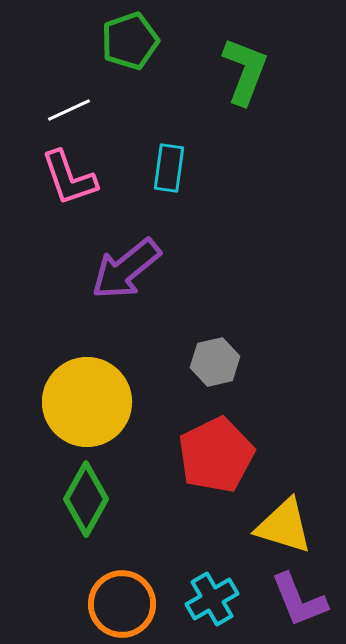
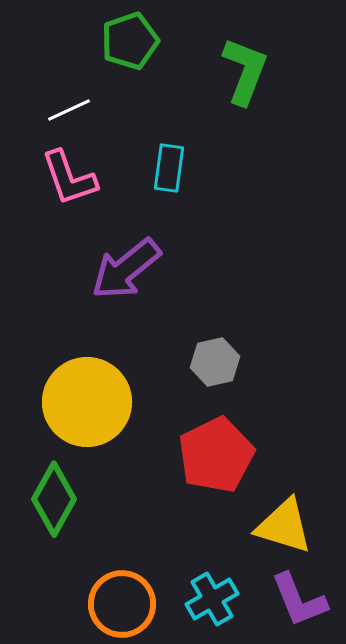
green diamond: moved 32 px left
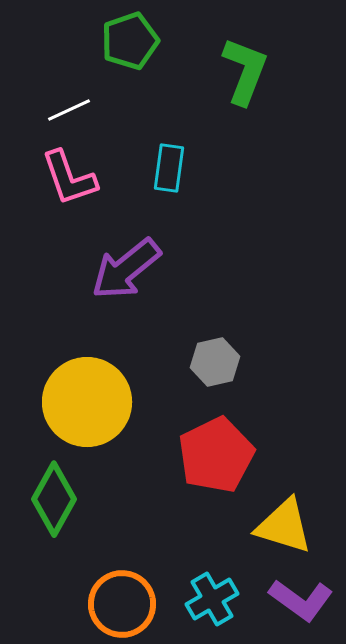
purple L-shape: moved 2 px right; rotated 32 degrees counterclockwise
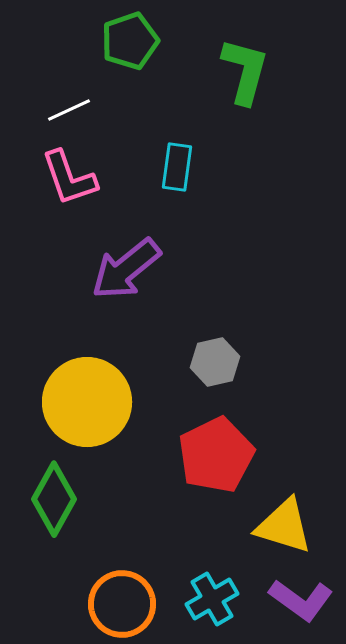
green L-shape: rotated 6 degrees counterclockwise
cyan rectangle: moved 8 px right, 1 px up
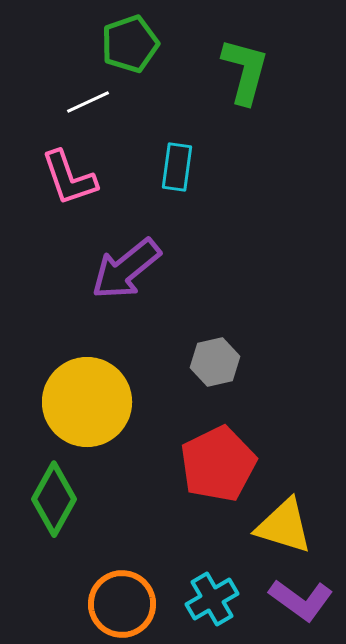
green pentagon: moved 3 px down
white line: moved 19 px right, 8 px up
red pentagon: moved 2 px right, 9 px down
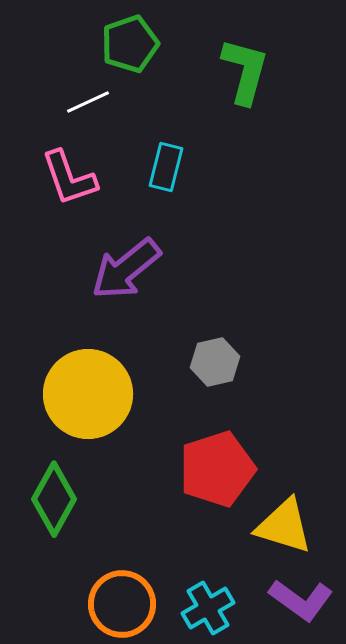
cyan rectangle: moved 11 px left; rotated 6 degrees clockwise
yellow circle: moved 1 px right, 8 px up
red pentagon: moved 1 px left, 5 px down; rotated 8 degrees clockwise
cyan cross: moved 4 px left, 9 px down
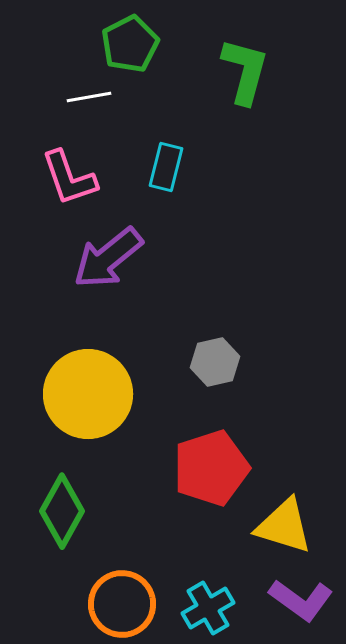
green pentagon: rotated 8 degrees counterclockwise
white line: moved 1 px right, 5 px up; rotated 15 degrees clockwise
purple arrow: moved 18 px left, 11 px up
red pentagon: moved 6 px left, 1 px up
green diamond: moved 8 px right, 12 px down
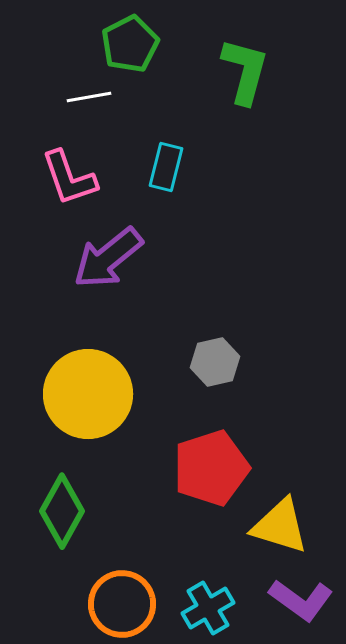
yellow triangle: moved 4 px left
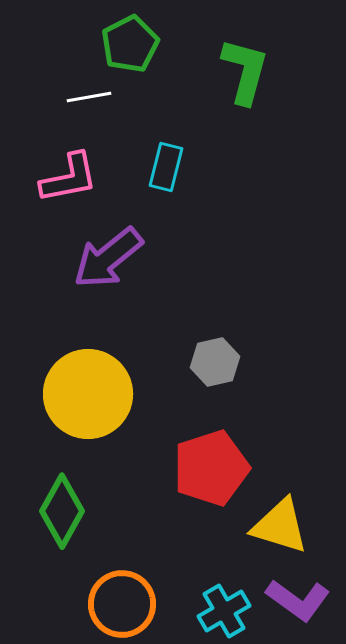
pink L-shape: rotated 82 degrees counterclockwise
purple L-shape: moved 3 px left
cyan cross: moved 16 px right, 3 px down
